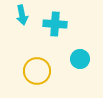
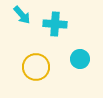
cyan arrow: rotated 30 degrees counterclockwise
yellow circle: moved 1 px left, 4 px up
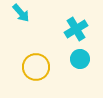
cyan arrow: moved 1 px left, 2 px up
cyan cross: moved 21 px right, 5 px down; rotated 35 degrees counterclockwise
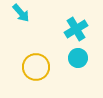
cyan circle: moved 2 px left, 1 px up
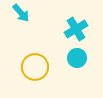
cyan circle: moved 1 px left
yellow circle: moved 1 px left
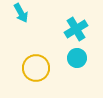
cyan arrow: rotated 12 degrees clockwise
yellow circle: moved 1 px right, 1 px down
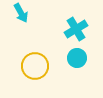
yellow circle: moved 1 px left, 2 px up
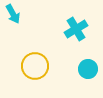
cyan arrow: moved 8 px left, 1 px down
cyan circle: moved 11 px right, 11 px down
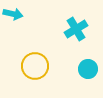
cyan arrow: rotated 48 degrees counterclockwise
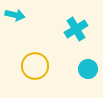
cyan arrow: moved 2 px right, 1 px down
